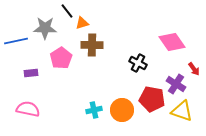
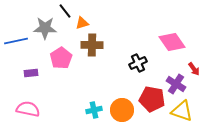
black line: moved 2 px left
black cross: rotated 36 degrees clockwise
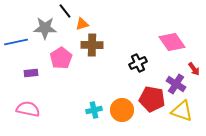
orange triangle: moved 1 px down
blue line: moved 1 px down
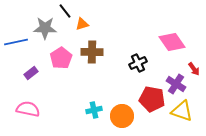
brown cross: moved 7 px down
purple rectangle: rotated 32 degrees counterclockwise
orange circle: moved 6 px down
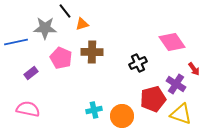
pink pentagon: rotated 15 degrees counterclockwise
red pentagon: moved 1 px right; rotated 25 degrees counterclockwise
yellow triangle: moved 1 px left, 3 px down
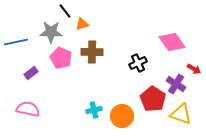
gray star: moved 6 px right, 4 px down
red arrow: rotated 24 degrees counterclockwise
red pentagon: rotated 25 degrees counterclockwise
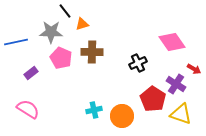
pink semicircle: rotated 20 degrees clockwise
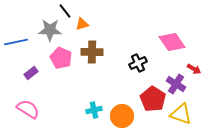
gray star: moved 1 px left, 2 px up
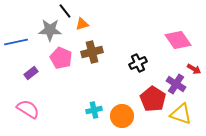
pink diamond: moved 6 px right, 2 px up
brown cross: rotated 15 degrees counterclockwise
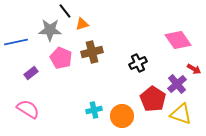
purple cross: moved 1 px right; rotated 18 degrees clockwise
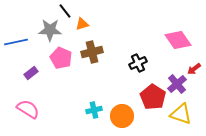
red arrow: rotated 112 degrees clockwise
red pentagon: moved 2 px up
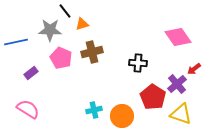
pink diamond: moved 3 px up
black cross: rotated 30 degrees clockwise
